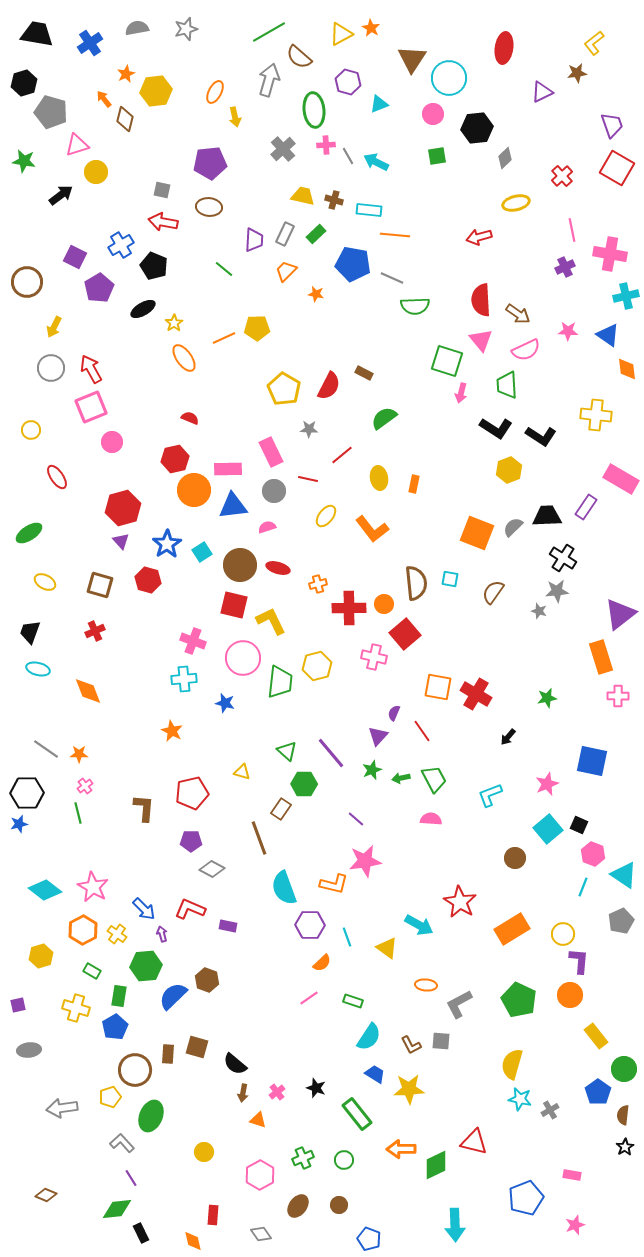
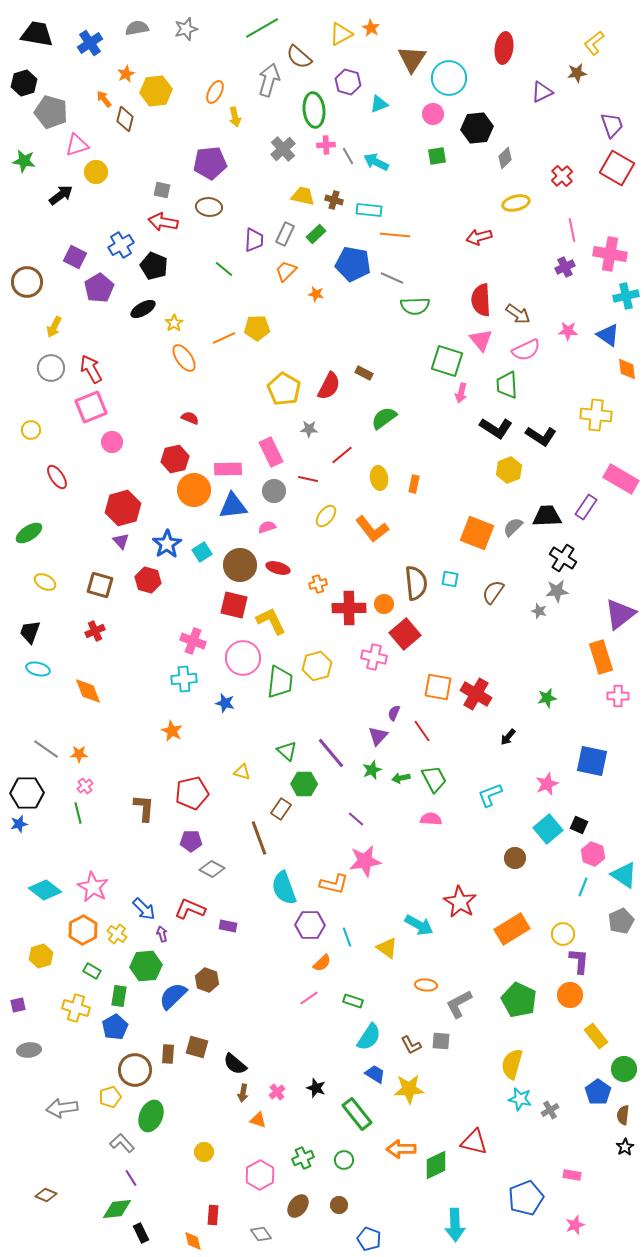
green line at (269, 32): moved 7 px left, 4 px up
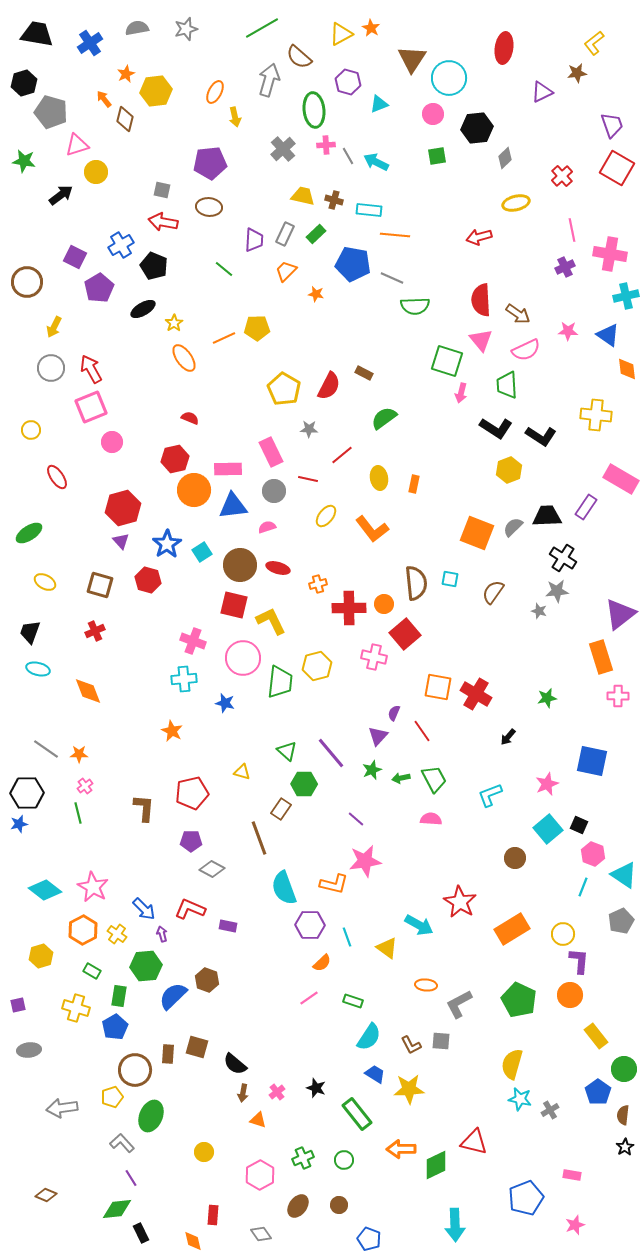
yellow pentagon at (110, 1097): moved 2 px right
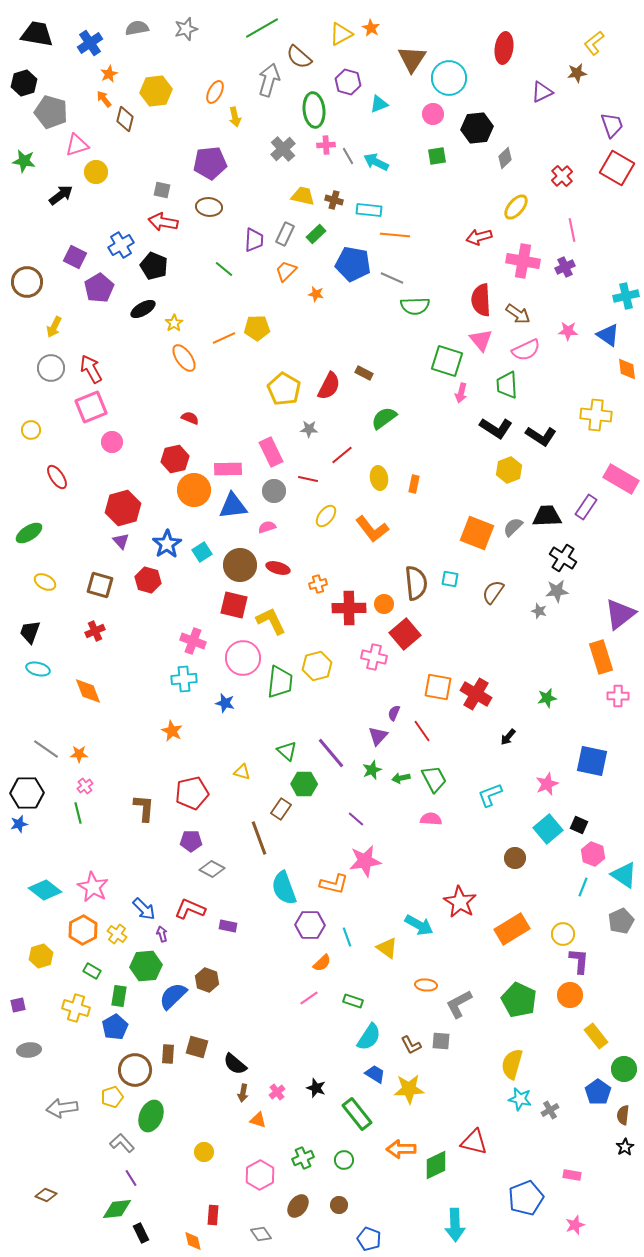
orange star at (126, 74): moved 17 px left
yellow ellipse at (516, 203): moved 4 px down; rotated 36 degrees counterclockwise
pink cross at (610, 254): moved 87 px left, 7 px down
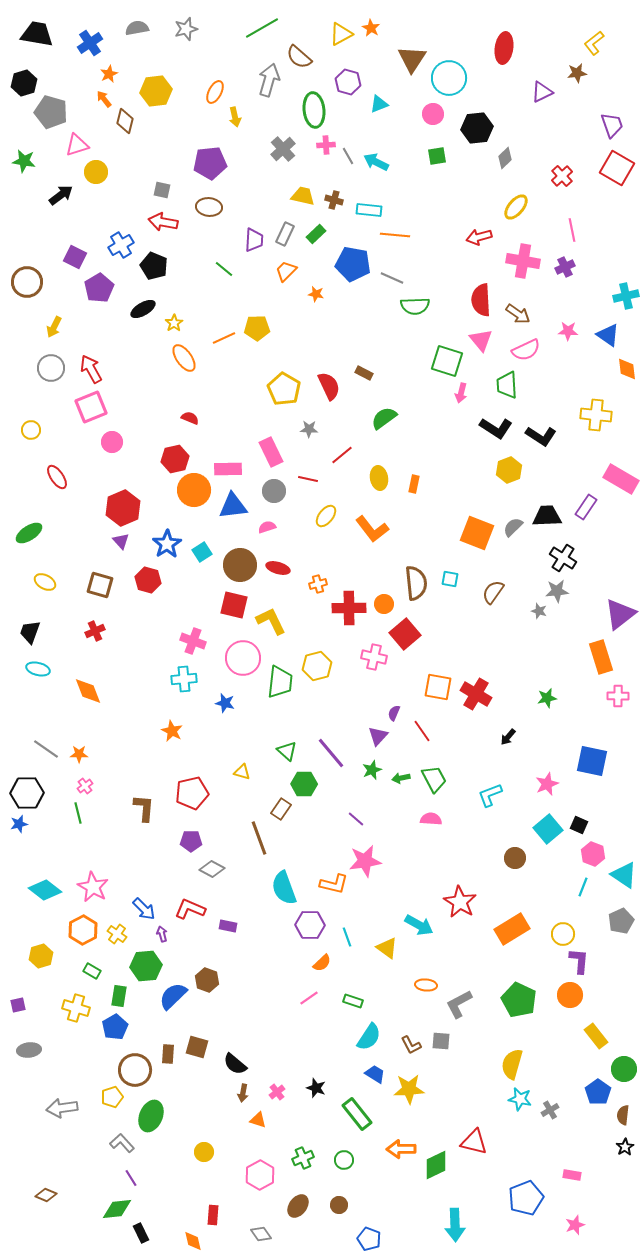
brown diamond at (125, 119): moved 2 px down
red semicircle at (329, 386): rotated 52 degrees counterclockwise
red hexagon at (123, 508): rotated 8 degrees counterclockwise
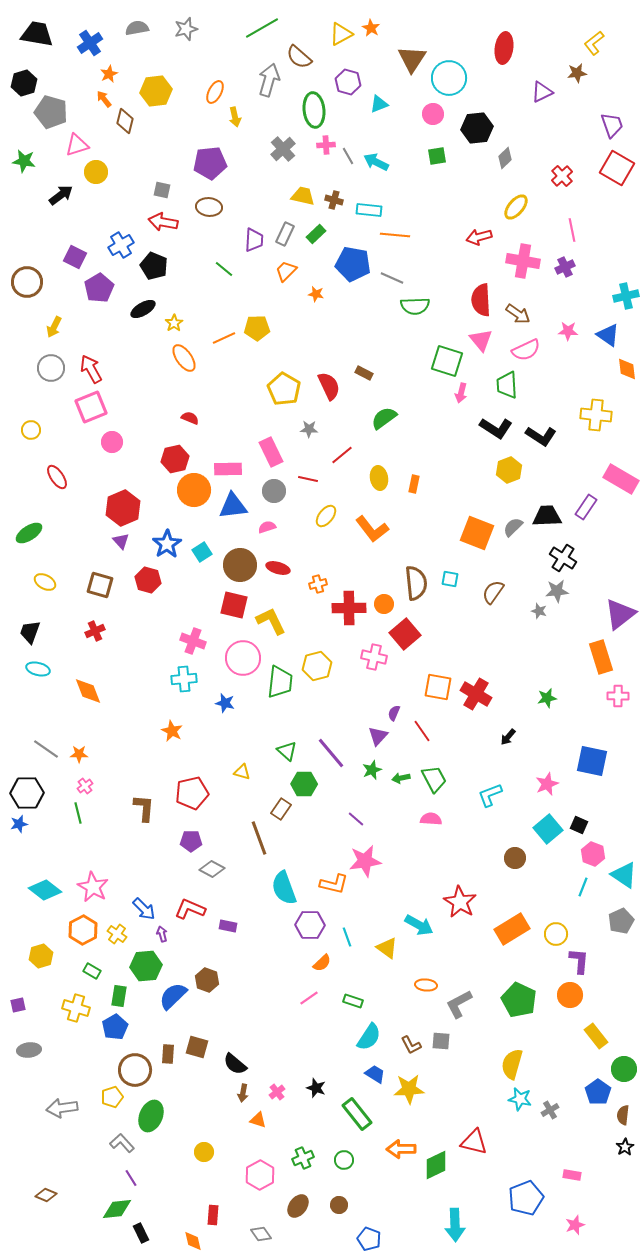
yellow circle at (563, 934): moved 7 px left
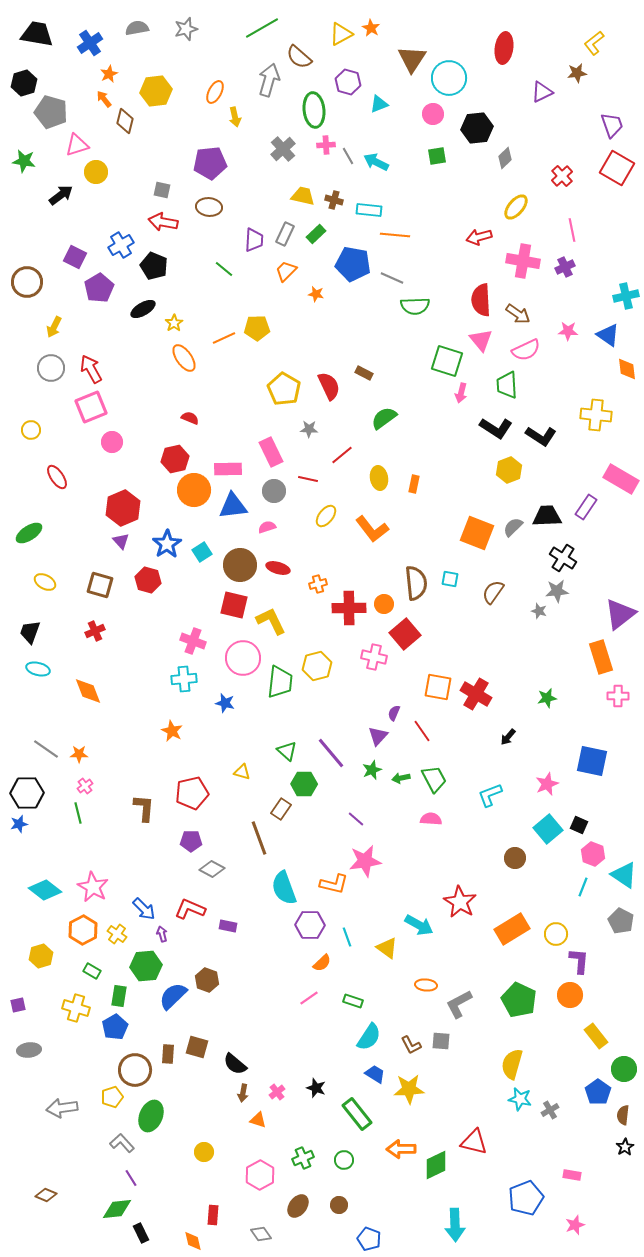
gray pentagon at (621, 921): rotated 20 degrees counterclockwise
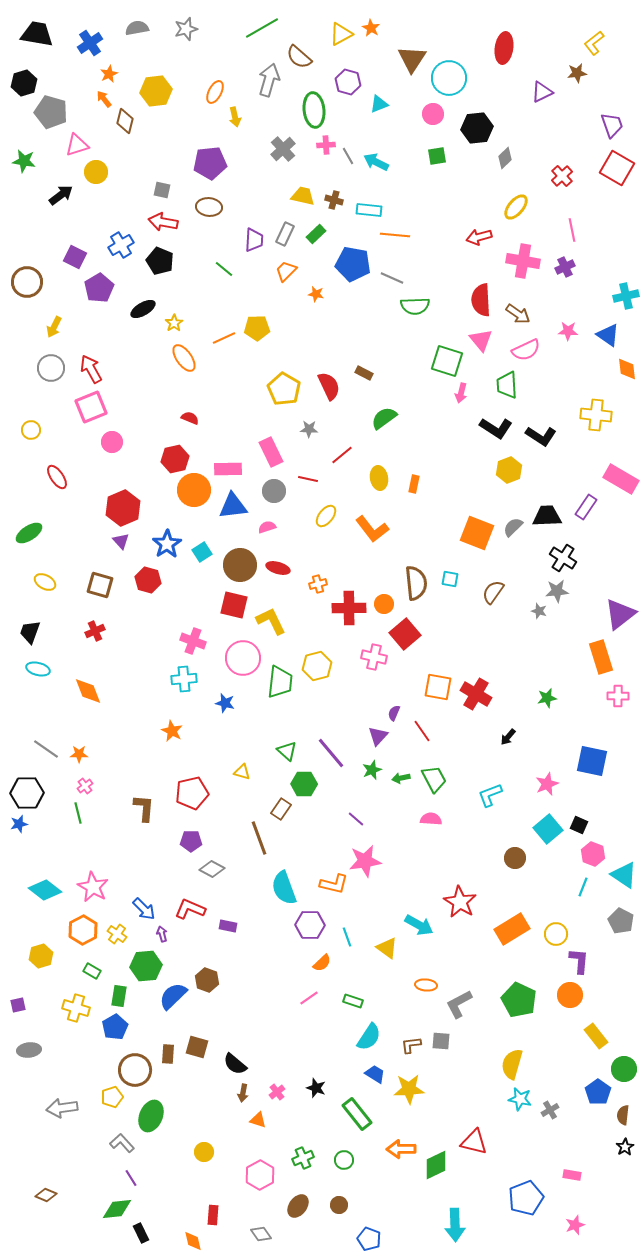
black pentagon at (154, 266): moved 6 px right, 5 px up
brown L-shape at (411, 1045): rotated 110 degrees clockwise
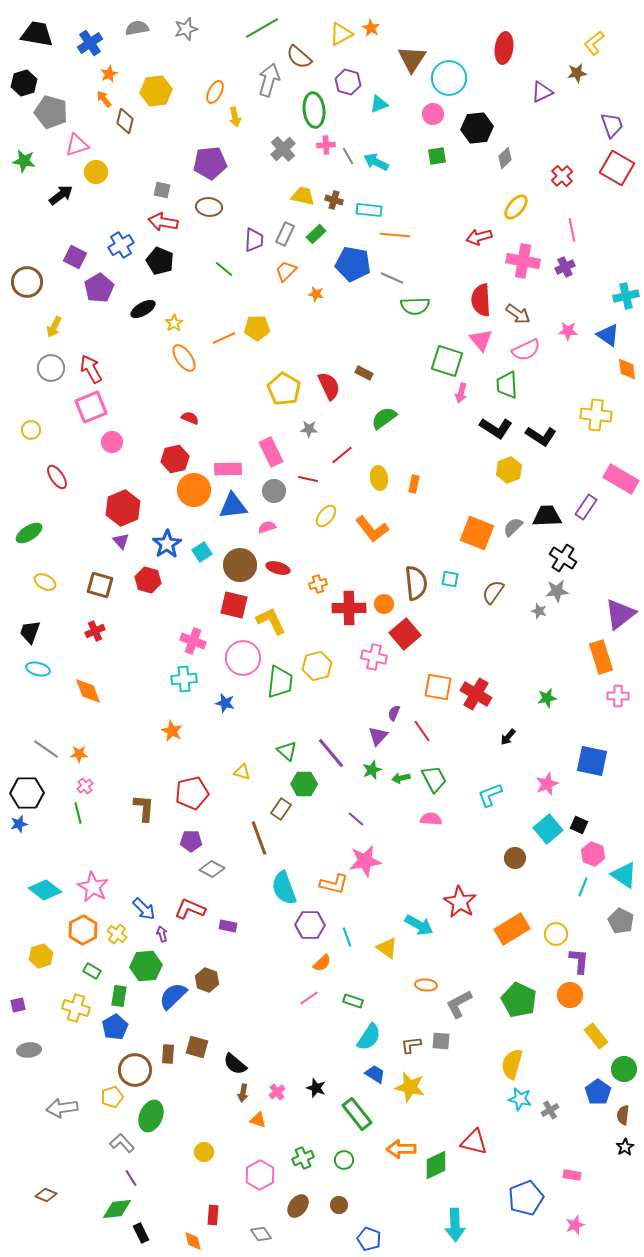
yellow star at (409, 1089): moved 1 px right, 2 px up; rotated 16 degrees clockwise
